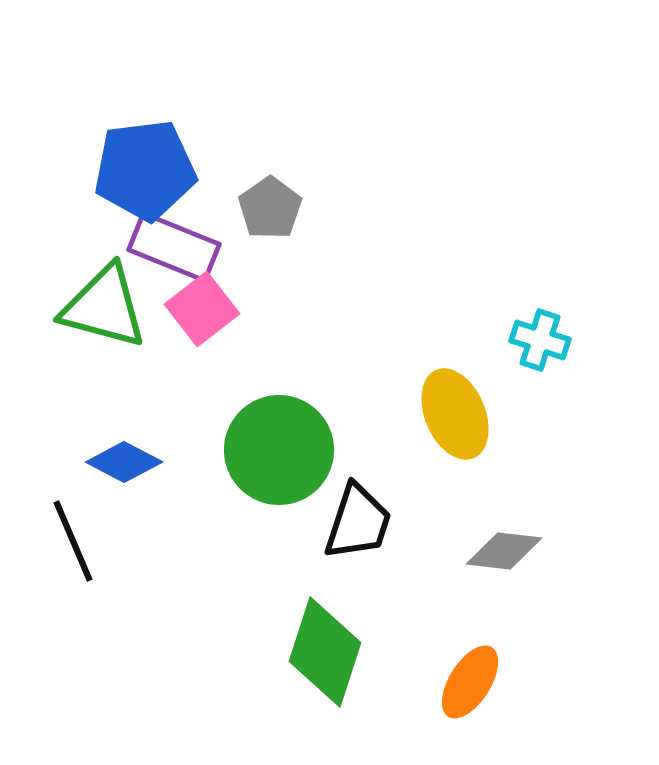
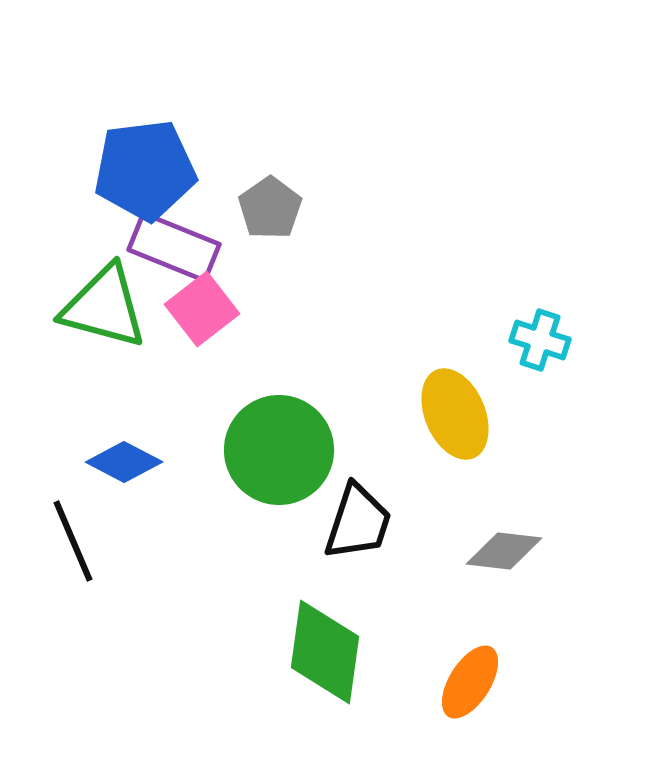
green diamond: rotated 10 degrees counterclockwise
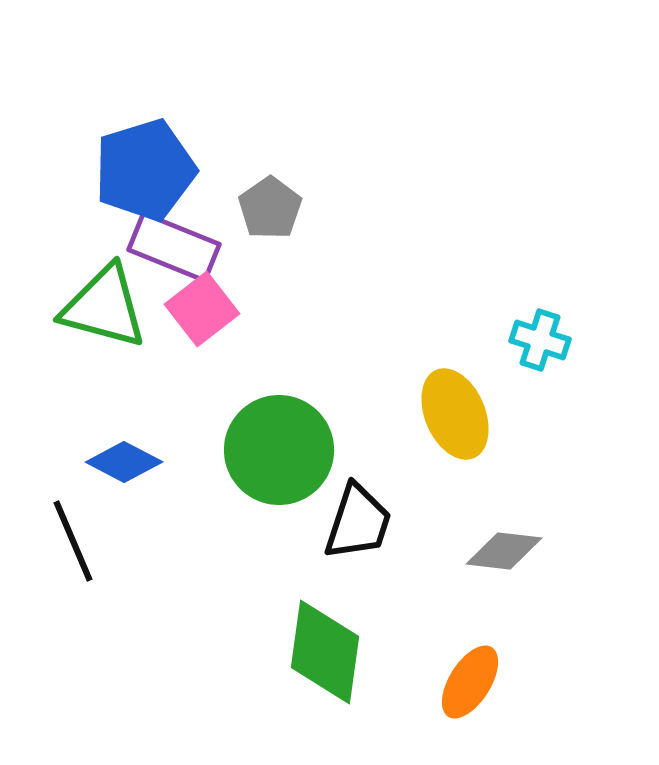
blue pentagon: rotated 10 degrees counterclockwise
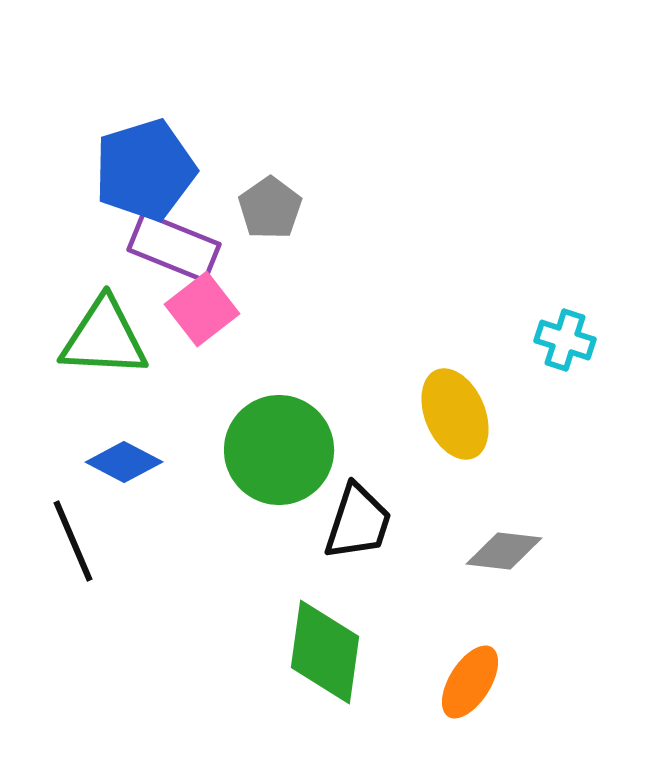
green triangle: moved 31 px down; rotated 12 degrees counterclockwise
cyan cross: moved 25 px right
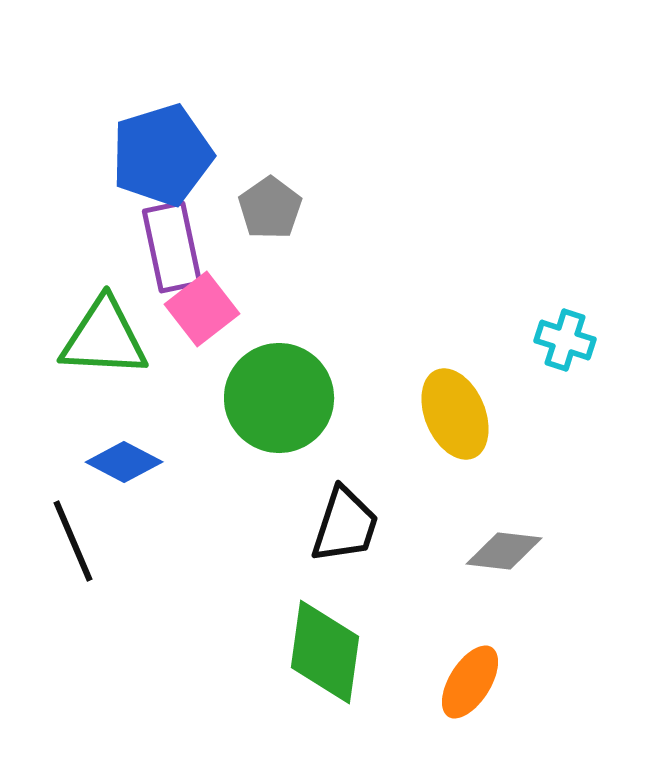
blue pentagon: moved 17 px right, 15 px up
purple rectangle: moved 2 px left; rotated 56 degrees clockwise
green circle: moved 52 px up
black trapezoid: moved 13 px left, 3 px down
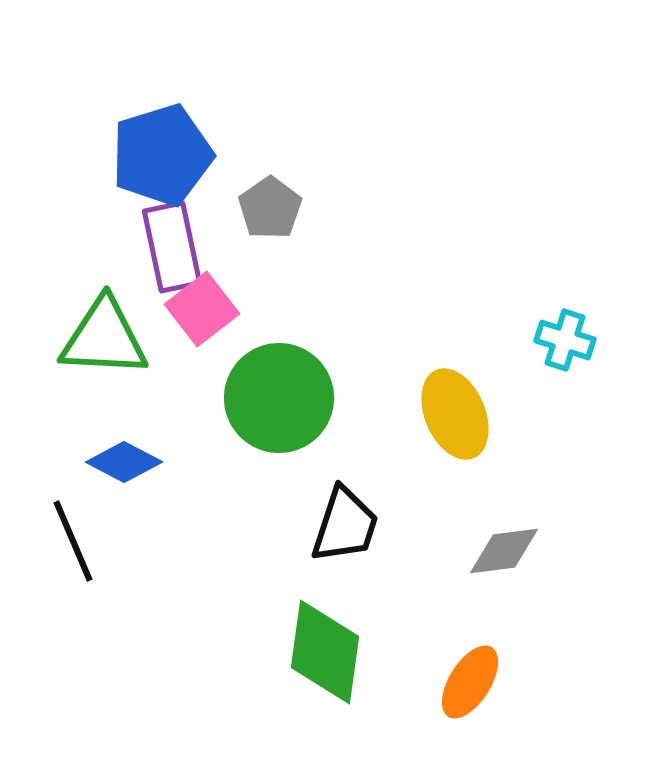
gray diamond: rotated 14 degrees counterclockwise
